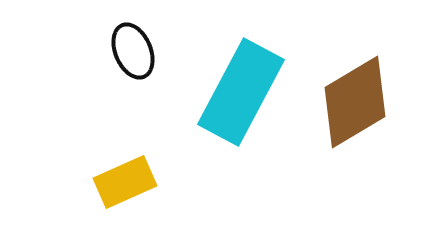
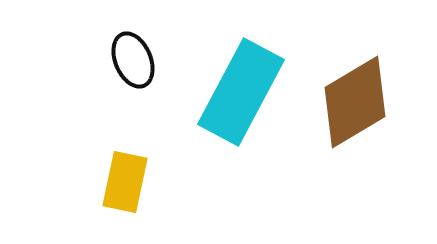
black ellipse: moved 9 px down
yellow rectangle: rotated 54 degrees counterclockwise
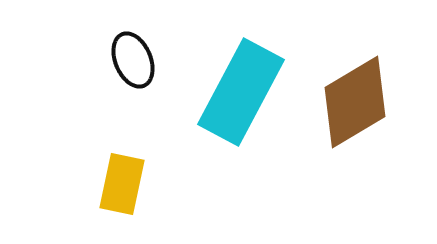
yellow rectangle: moved 3 px left, 2 px down
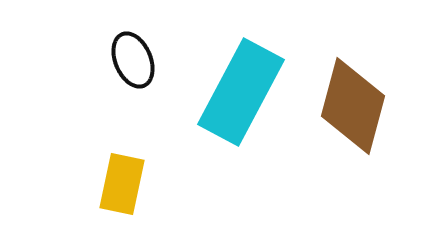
brown diamond: moved 2 px left, 4 px down; rotated 44 degrees counterclockwise
